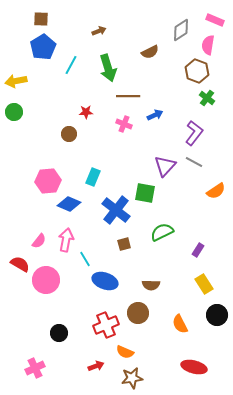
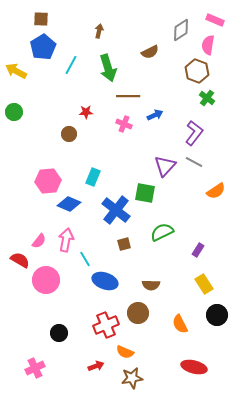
brown arrow at (99, 31): rotated 56 degrees counterclockwise
yellow arrow at (16, 81): moved 10 px up; rotated 40 degrees clockwise
red semicircle at (20, 264): moved 4 px up
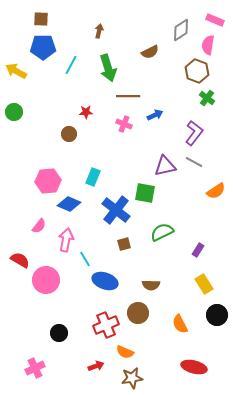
blue pentagon at (43, 47): rotated 30 degrees clockwise
purple triangle at (165, 166): rotated 35 degrees clockwise
pink semicircle at (39, 241): moved 15 px up
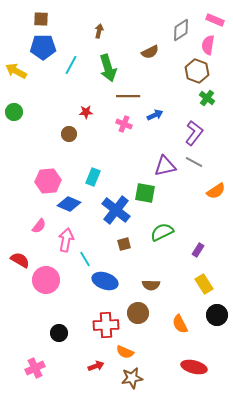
red cross at (106, 325): rotated 20 degrees clockwise
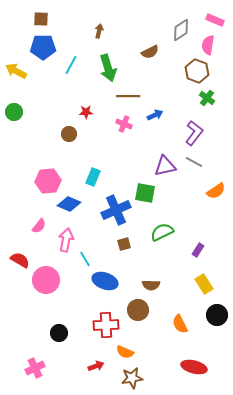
blue cross at (116, 210): rotated 28 degrees clockwise
brown circle at (138, 313): moved 3 px up
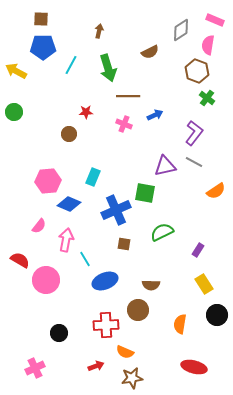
brown square at (124, 244): rotated 24 degrees clockwise
blue ellipse at (105, 281): rotated 40 degrees counterclockwise
orange semicircle at (180, 324): rotated 36 degrees clockwise
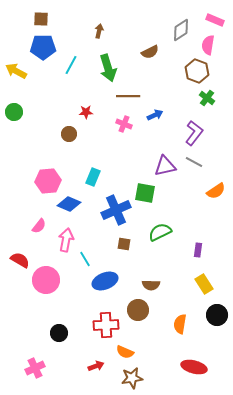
green semicircle at (162, 232): moved 2 px left
purple rectangle at (198, 250): rotated 24 degrees counterclockwise
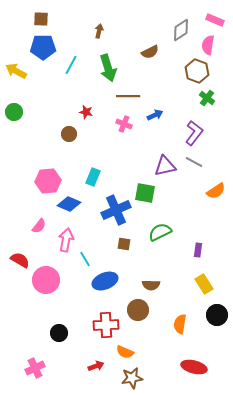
red star at (86, 112): rotated 16 degrees clockwise
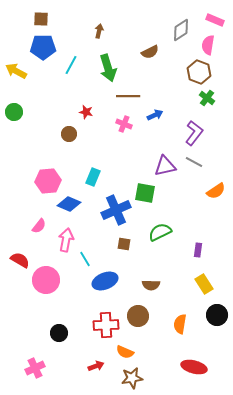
brown hexagon at (197, 71): moved 2 px right, 1 px down
brown circle at (138, 310): moved 6 px down
